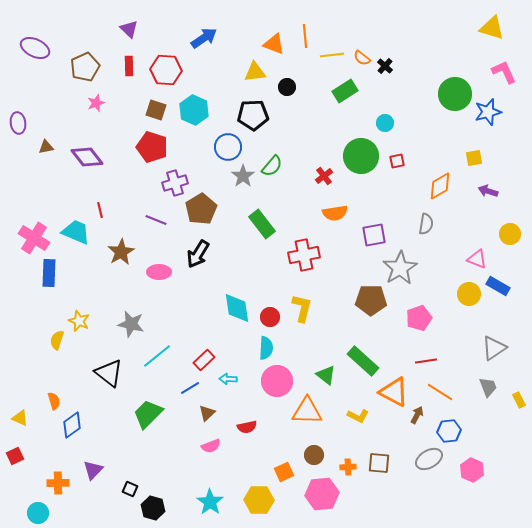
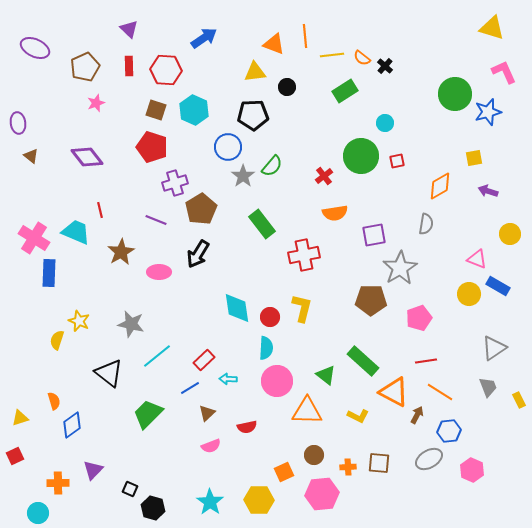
brown triangle at (46, 147): moved 15 px left, 9 px down; rotated 49 degrees clockwise
yellow triangle at (20, 418): rotated 42 degrees counterclockwise
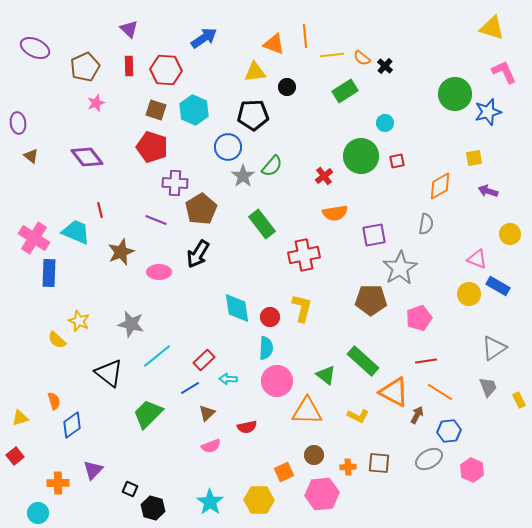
purple cross at (175, 183): rotated 20 degrees clockwise
brown star at (121, 252): rotated 8 degrees clockwise
yellow semicircle at (57, 340): rotated 66 degrees counterclockwise
red square at (15, 456): rotated 12 degrees counterclockwise
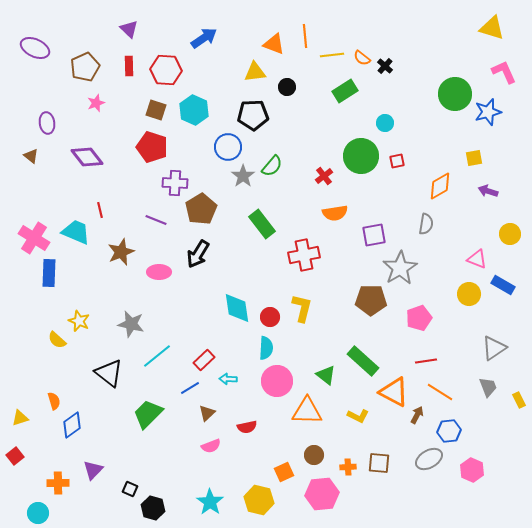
purple ellipse at (18, 123): moved 29 px right
blue rectangle at (498, 286): moved 5 px right, 1 px up
yellow hexagon at (259, 500): rotated 12 degrees clockwise
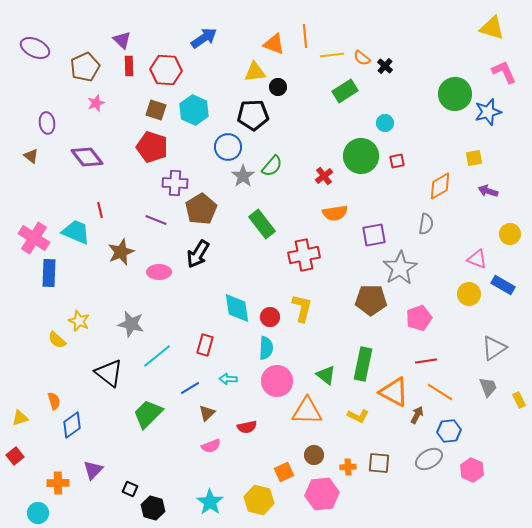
purple triangle at (129, 29): moved 7 px left, 11 px down
black circle at (287, 87): moved 9 px left
red rectangle at (204, 360): moved 1 px right, 15 px up; rotated 30 degrees counterclockwise
green rectangle at (363, 361): moved 3 px down; rotated 60 degrees clockwise
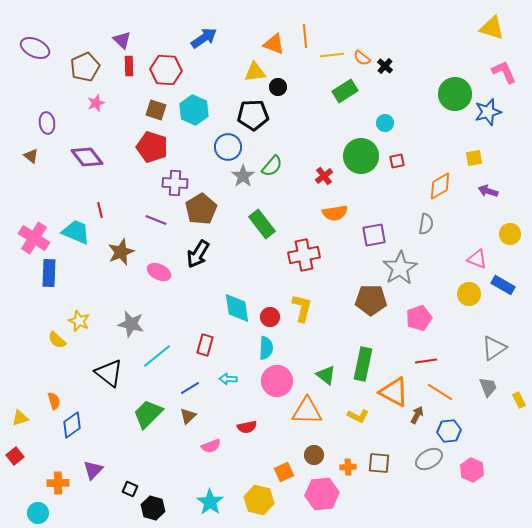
pink ellipse at (159, 272): rotated 25 degrees clockwise
brown triangle at (207, 413): moved 19 px left, 3 px down
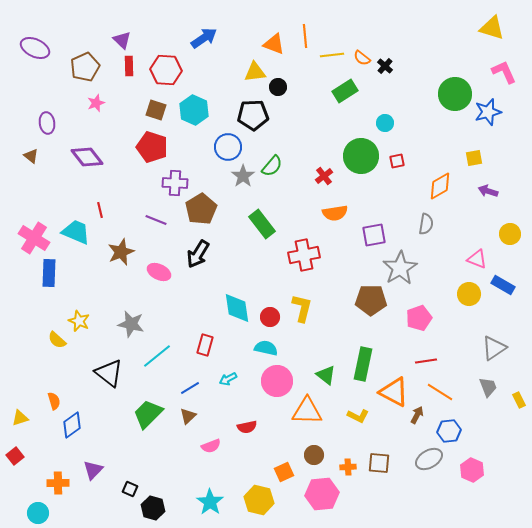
cyan semicircle at (266, 348): rotated 80 degrees counterclockwise
cyan arrow at (228, 379): rotated 30 degrees counterclockwise
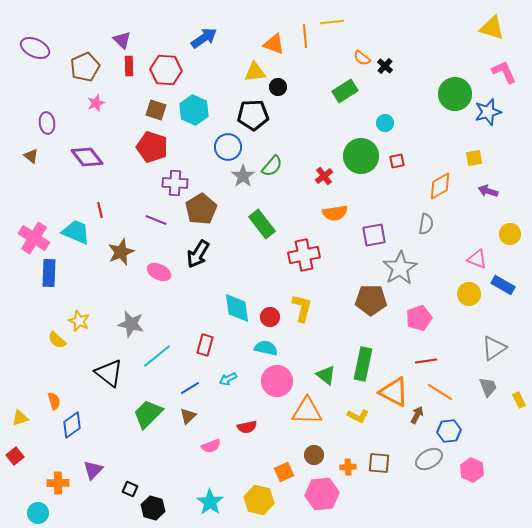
yellow line at (332, 55): moved 33 px up
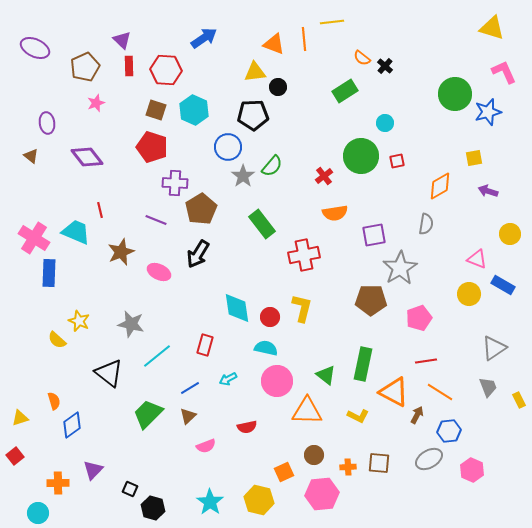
orange line at (305, 36): moved 1 px left, 3 px down
pink semicircle at (211, 446): moved 5 px left
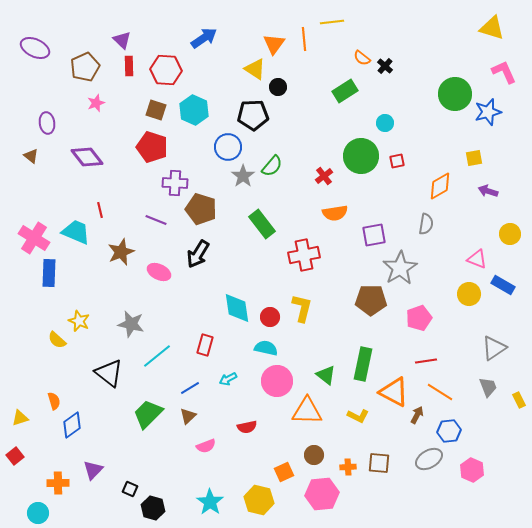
orange triangle at (274, 44): rotated 45 degrees clockwise
yellow triangle at (255, 72): moved 3 px up; rotated 40 degrees clockwise
brown pentagon at (201, 209): rotated 24 degrees counterclockwise
